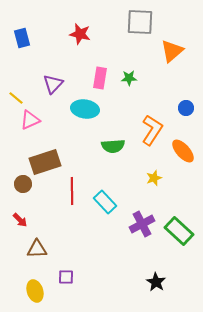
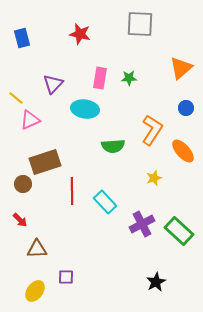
gray square: moved 2 px down
orange triangle: moved 9 px right, 17 px down
black star: rotated 12 degrees clockwise
yellow ellipse: rotated 55 degrees clockwise
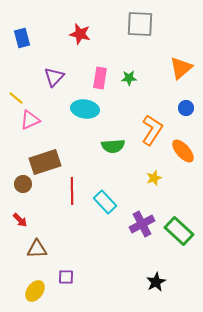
purple triangle: moved 1 px right, 7 px up
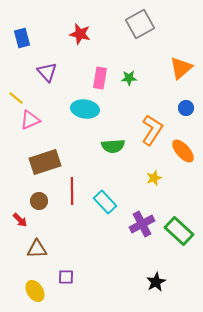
gray square: rotated 32 degrees counterclockwise
purple triangle: moved 7 px left, 5 px up; rotated 25 degrees counterclockwise
brown circle: moved 16 px right, 17 px down
yellow ellipse: rotated 70 degrees counterclockwise
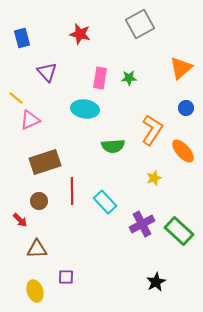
yellow ellipse: rotated 15 degrees clockwise
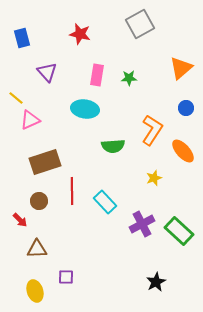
pink rectangle: moved 3 px left, 3 px up
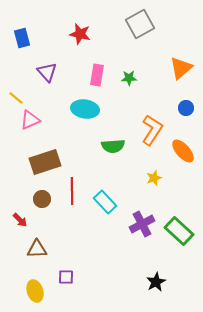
brown circle: moved 3 px right, 2 px up
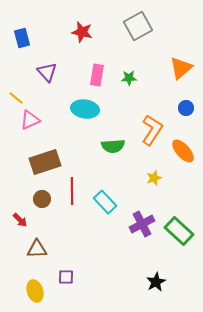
gray square: moved 2 px left, 2 px down
red star: moved 2 px right, 2 px up
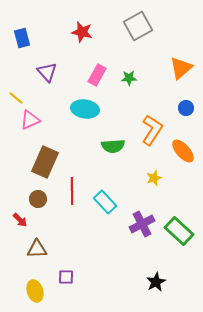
pink rectangle: rotated 20 degrees clockwise
brown rectangle: rotated 48 degrees counterclockwise
brown circle: moved 4 px left
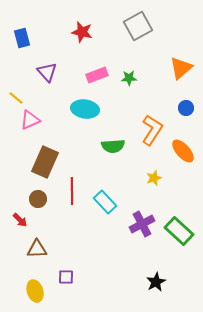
pink rectangle: rotated 40 degrees clockwise
